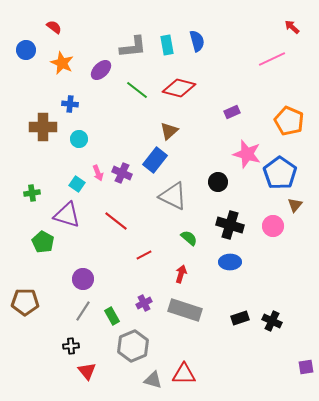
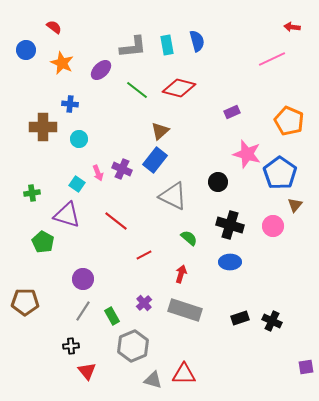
red arrow at (292, 27): rotated 35 degrees counterclockwise
brown triangle at (169, 131): moved 9 px left
purple cross at (122, 173): moved 4 px up
purple cross at (144, 303): rotated 14 degrees counterclockwise
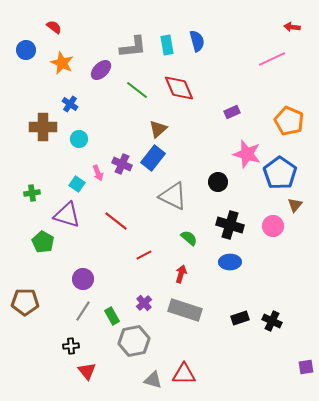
red diamond at (179, 88): rotated 52 degrees clockwise
blue cross at (70, 104): rotated 28 degrees clockwise
brown triangle at (160, 131): moved 2 px left, 2 px up
blue rectangle at (155, 160): moved 2 px left, 2 px up
purple cross at (122, 169): moved 5 px up
gray hexagon at (133, 346): moved 1 px right, 5 px up; rotated 12 degrees clockwise
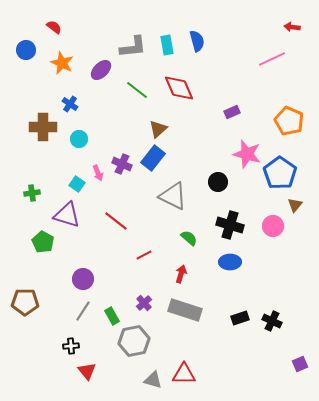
purple square at (306, 367): moved 6 px left, 3 px up; rotated 14 degrees counterclockwise
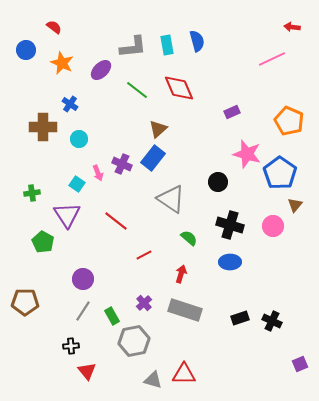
gray triangle at (173, 196): moved 2 px left, 3 px down; rotated 8 degrees clockwise
purple triangle at (67, 215): rotated 40 degrees clockwise
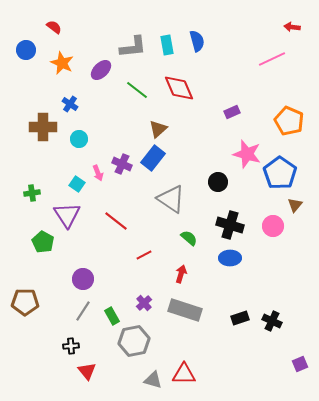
blue ellipse at (230, 262): moved 4 px up
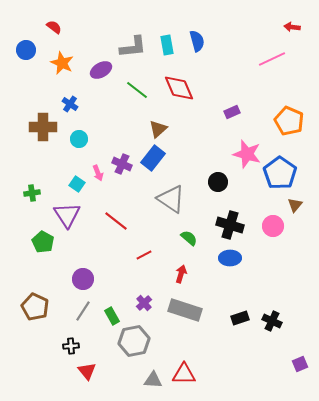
purple ellipse at (101, 70): rotated 15 degrees clockwise
brown pentagon at (25, 302): moved 10 px right, 5 px down; rotated 24 degrees clockwise
gray triangle at (153, 380): rotated 12 degrees counterclockwise
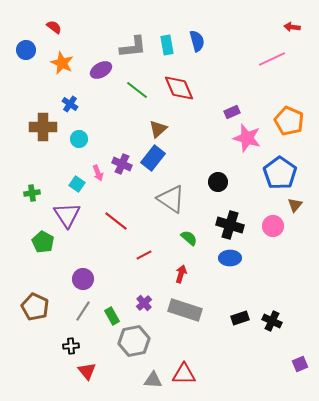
pink star at (247, 154): moved 16 px up
